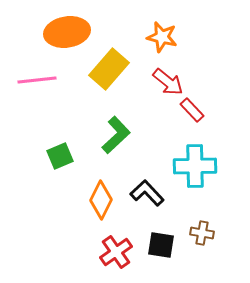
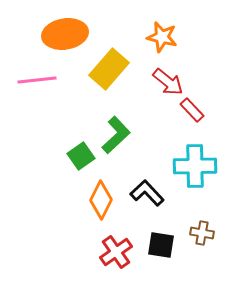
orange ellipse: moved 2 px left, 2 px down
green square: moved 21 px right; rotated 12 degrees counterclockwise
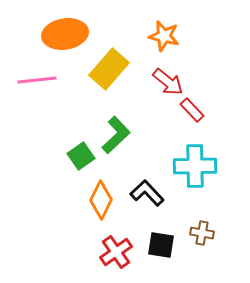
orange star: moved 2 px right, 1 px up
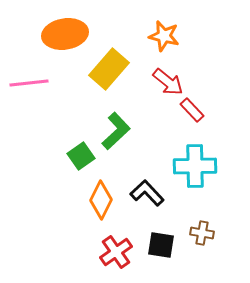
pink line: moved 8 px left, 3 px down
green L-shape: moved 4 px up
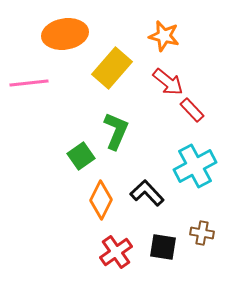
yellow rectangle: moved 3 px right, 1 px up
green L-shape: rotated 24 degrees counterclockwise
cyan cross: rotated 27 degrees counterclockwise
black square: moved 2 px right, 2 px down
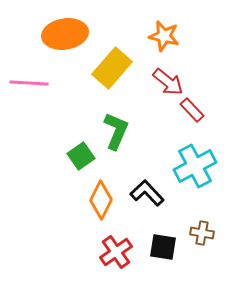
pink line: rotated 9 degrees clockwise
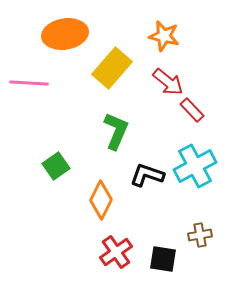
green square: moved 25 px left, 10 px down
black L-shape: moved 18 px up; rotated 28 degrees counterclockwise
brown cross: moved 2 px left, 2 px down; rotated 20 degrees counterclockwise
black square: moved 12 px down
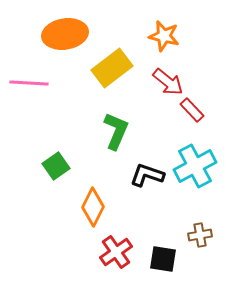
yellow rectangle: rotated 12 degrees clockwise
orange diamond: moved 8 px left, 7 px down
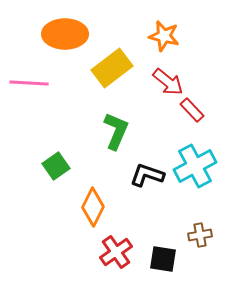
orange ellipse: rotated 9 degrees clockwise
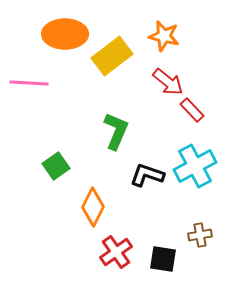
yellow rectangle: moved 12 px up
